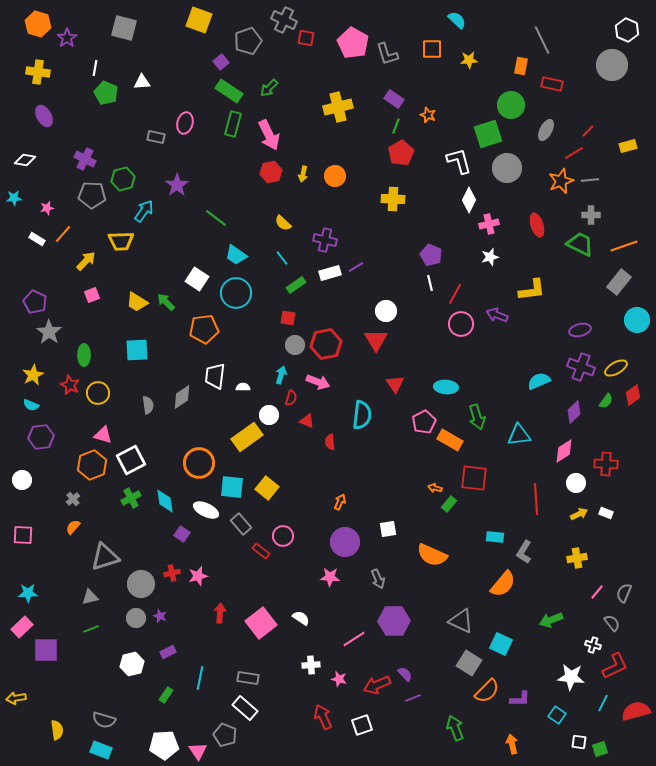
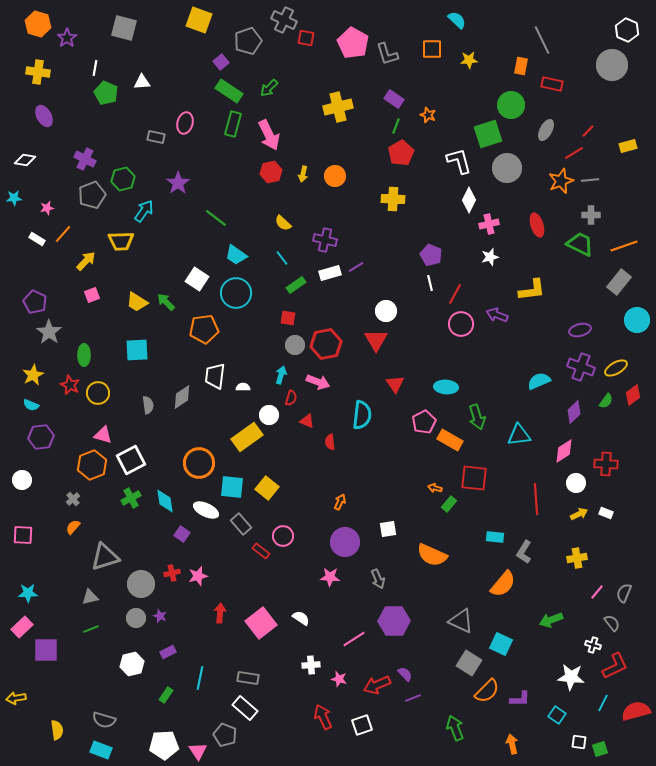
purple star at (177, 185): moved 1 px right, 2 px up
gray pentagon at (92, 195): rotated 24 degrees counterclockwise
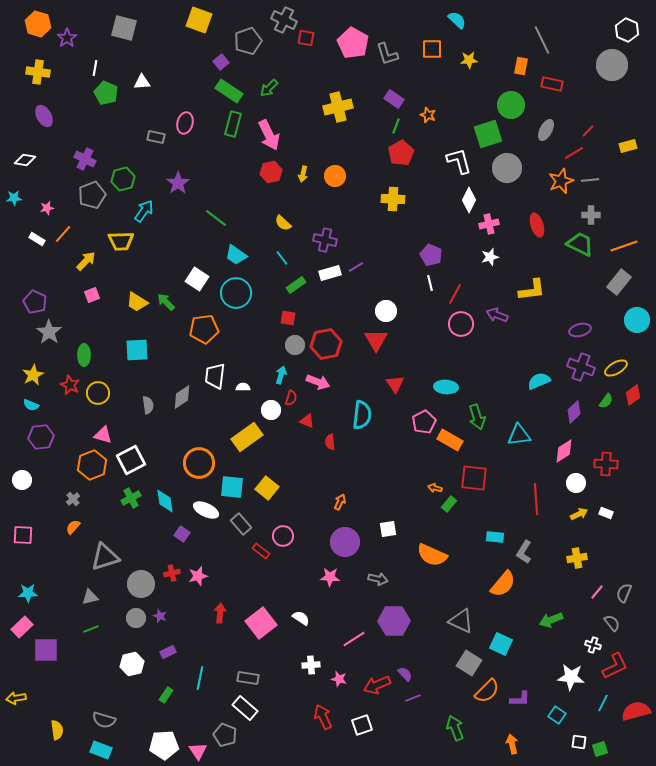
white circle at (269, 415): moved 2 px right, 5 px up
gray arrow at (378, 579): rotated 54 degrees counterclockwise
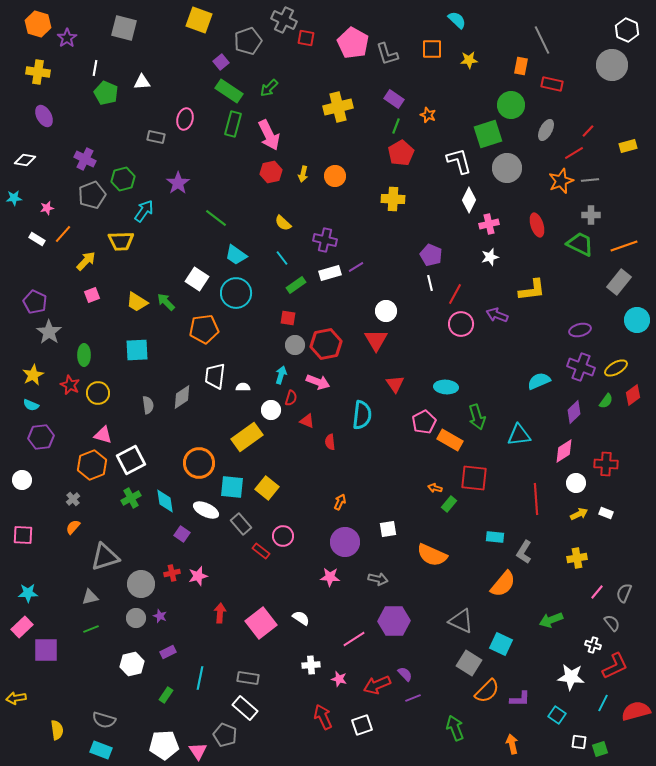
pink ellipse at (185, 123): moved 4 px up
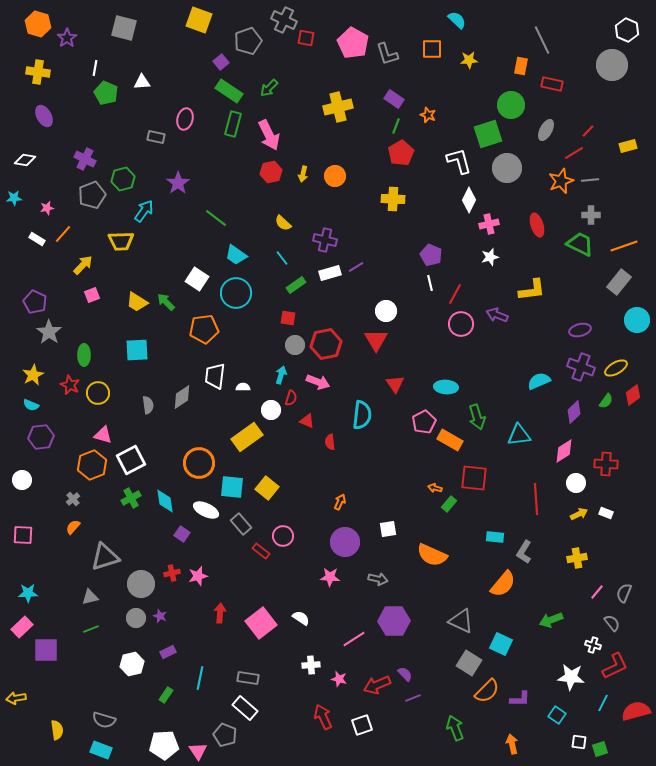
yellow arrow at (86, 261): moved 3 px left, 4 px down
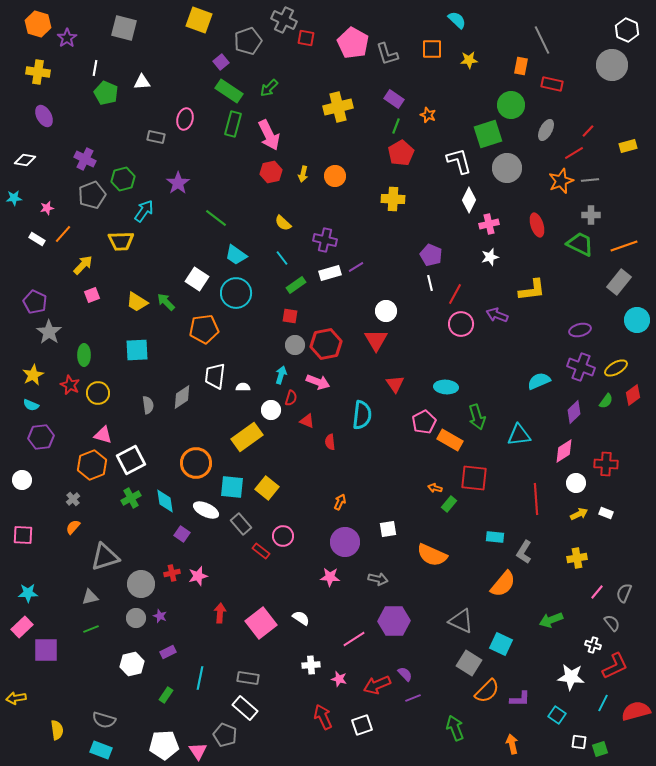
red square at (288, 318): moved 2 px right, 2 px up
orange circle at (199, 463): moved 3 px left
